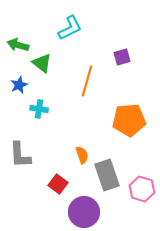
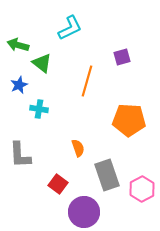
orange pentagon: rotated 8 degrees clockwise
orange semicircle: moved 4 px left, 7 px up
pink hexagon: rotated 15 degrees clockwise
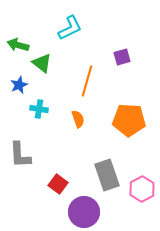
orange semicircle: moved 29 px up
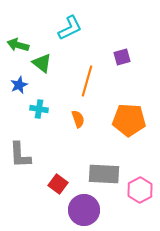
gray rectangle: moved 3 px left, 1 px up; rotated 68 degrees counterclockwise
pink hexagon: moved 2 px left, 1 px down
purple circle: moved 2 px up
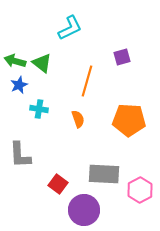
green arrow: moved 3 px left, 16 px down
